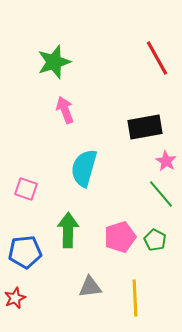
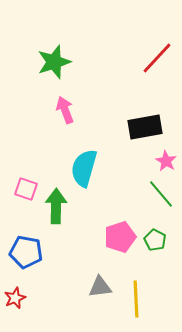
red line: rotated 72 degrees clockwise
green arrow: moved 12 px left, 24 px up
blue pentagon: moved 1 px right; rotated 16 degrees clockwise
gray triangle: moved 10 px right
yellow line: moved 1 px right, 1 px down
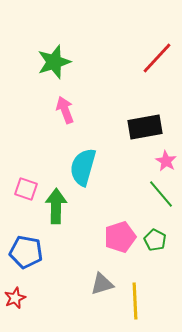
cyan semicircle: moved 1 px left, 1 px up
gray triangle: moved 2 px right, 3 px up; rotated 10 degrees counterclockwise
yellow line: moved 1 px left, 2 px down
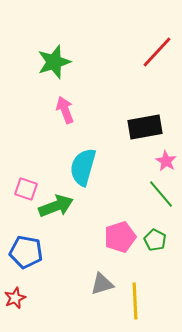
red line: moved 6 px up
green arrow: rotated 68 degrees clockwise
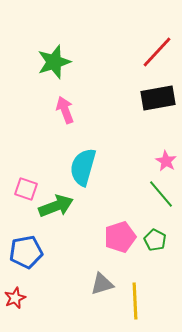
black rectangle: moved 13 px right, 29 px up
blue pentagon: rotated 20 degrees counterclockwise
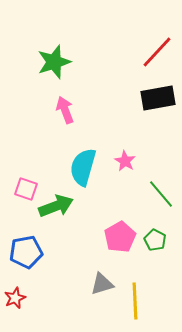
pink star: moved 41 px left
pink pentagon: rotated 12 degrees counterclockwise
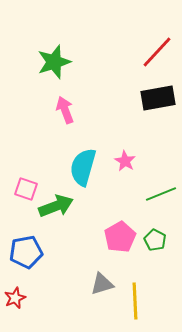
green line: rotated 72 degrees counterclockwise
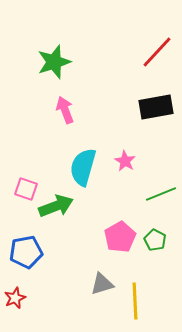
black rectangle: moved 2 px left, 9 px down
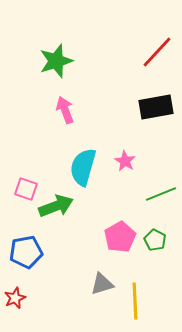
green star: moved 2 px right, 1 px up
